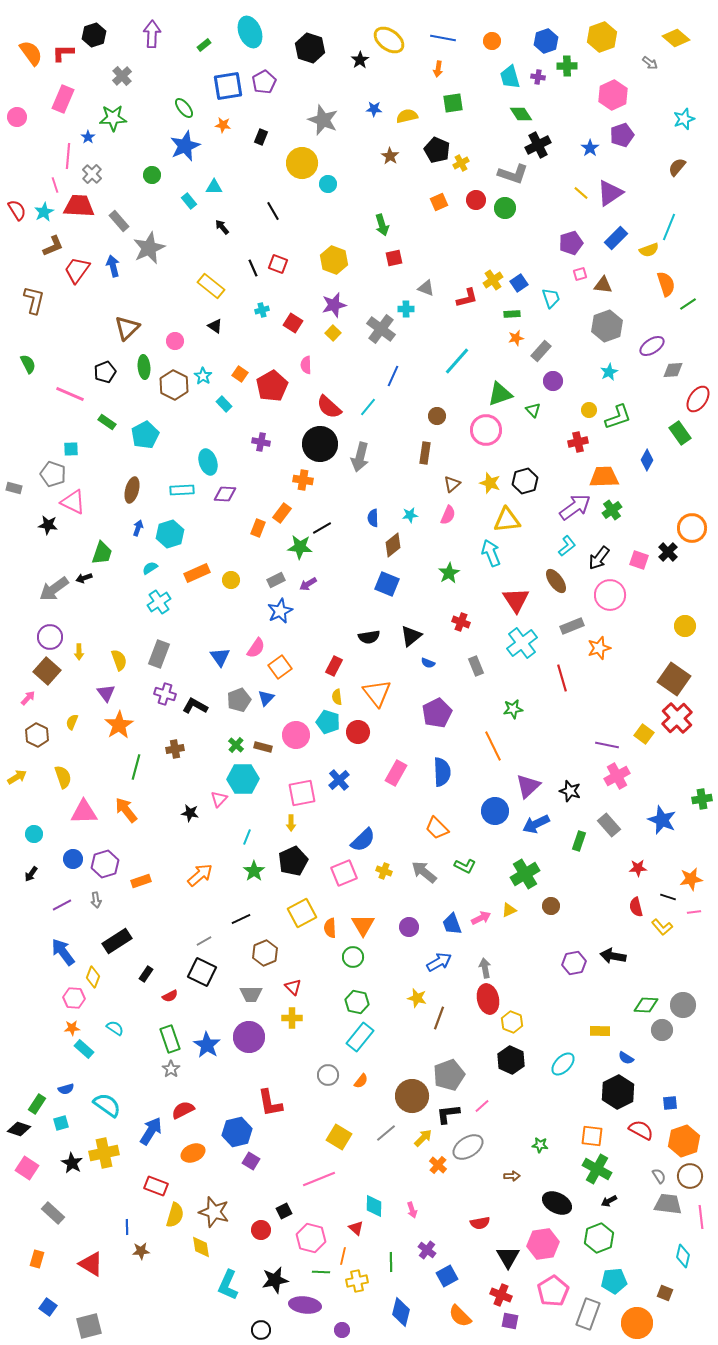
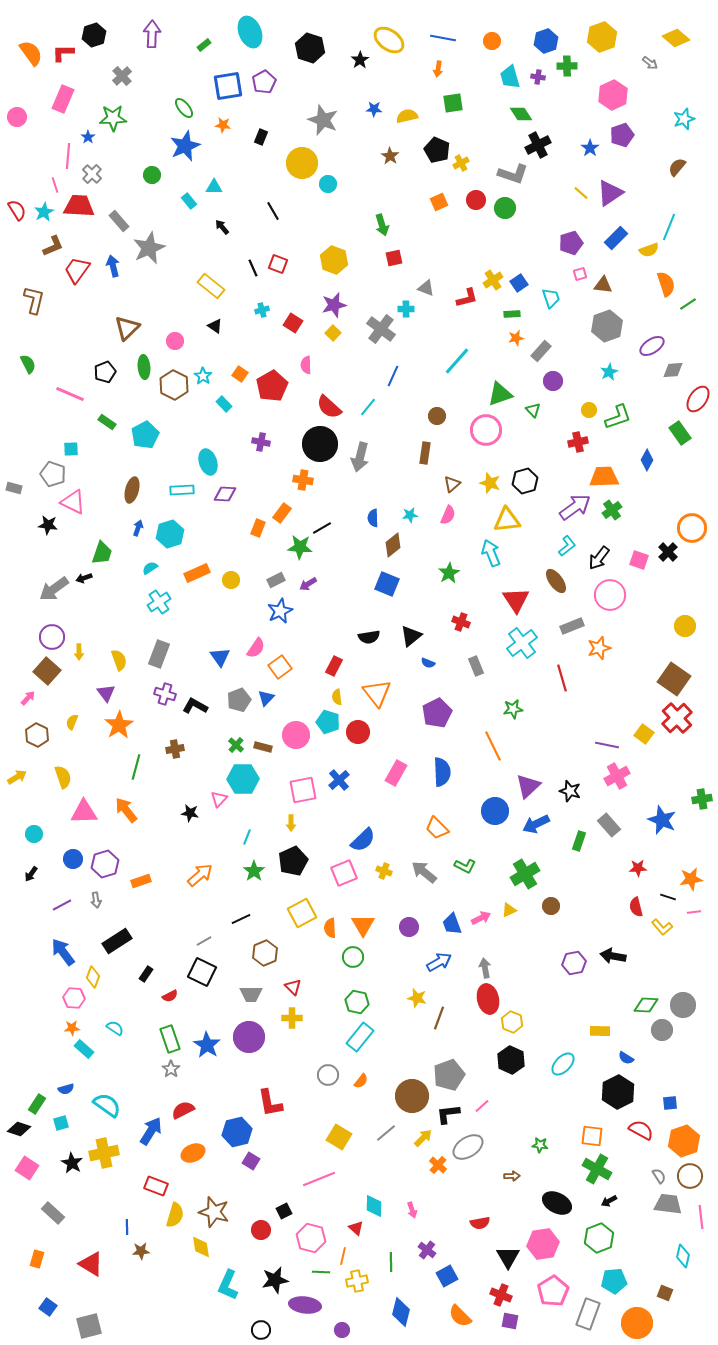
purple circle at (50, 637): moved 2 px right
pink square at (302, 793): moved 1 px right, 3 px up
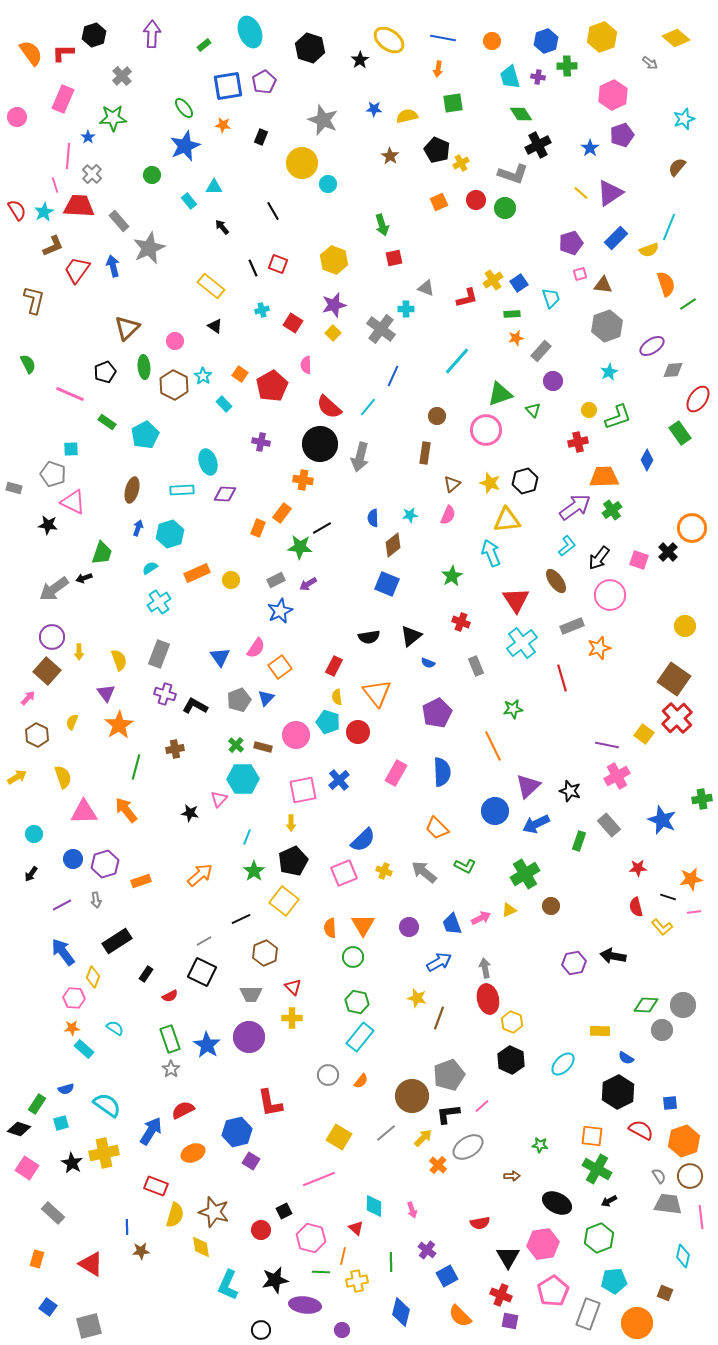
green star at (449, 573): moved 3 px right, 3 px down
yellow square at (302, 913): moved 18 px left, 12 px up; rotated 24 degrees counterclockwise
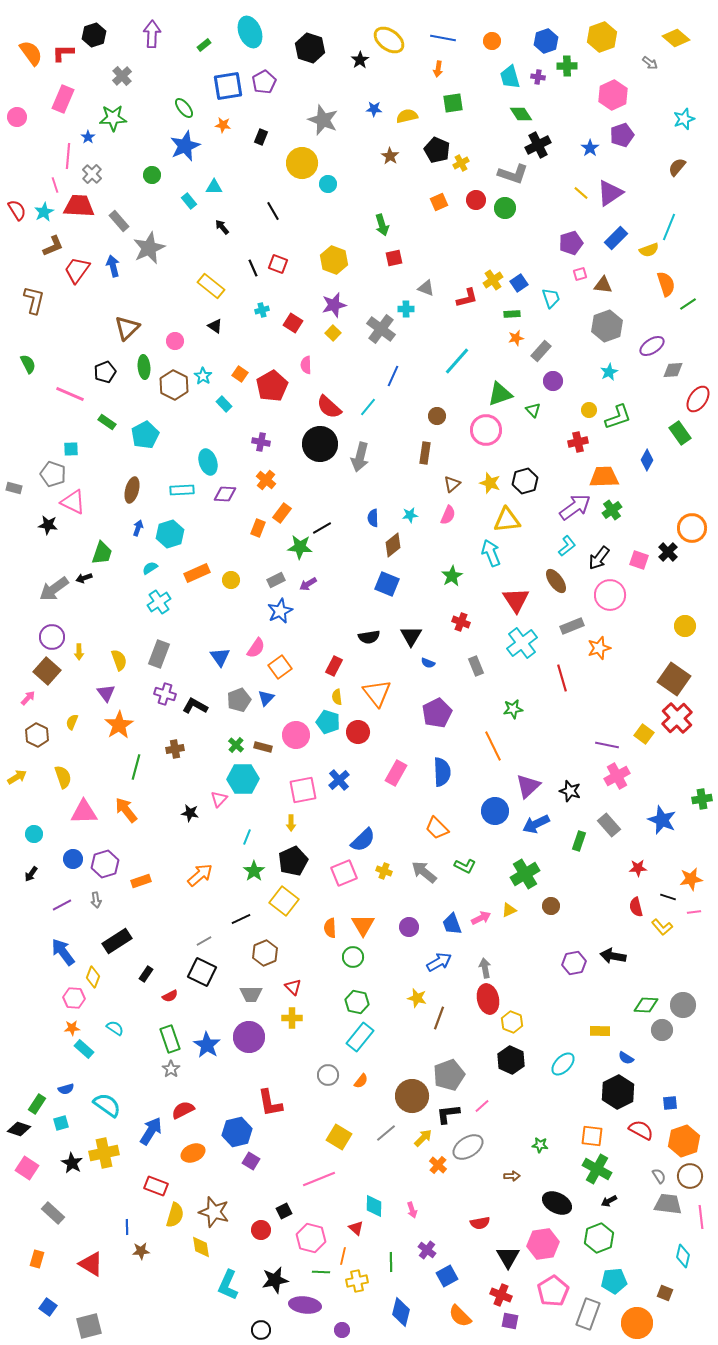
orange cross at (303, 480): moved 37 px left; rotated 30 degrees clockwise
black triangle at (411, 636): rotated 20 degrees counterclockwise
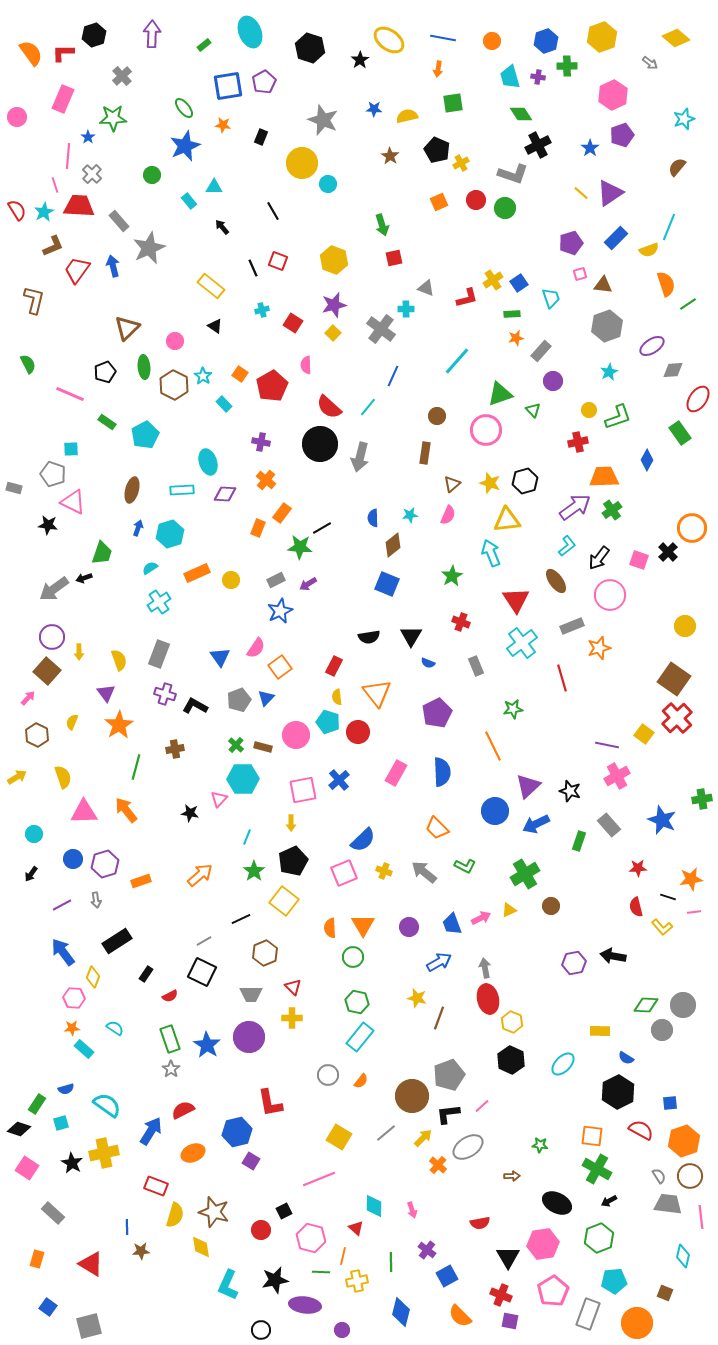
red square at (278, 264): moved 3 px up
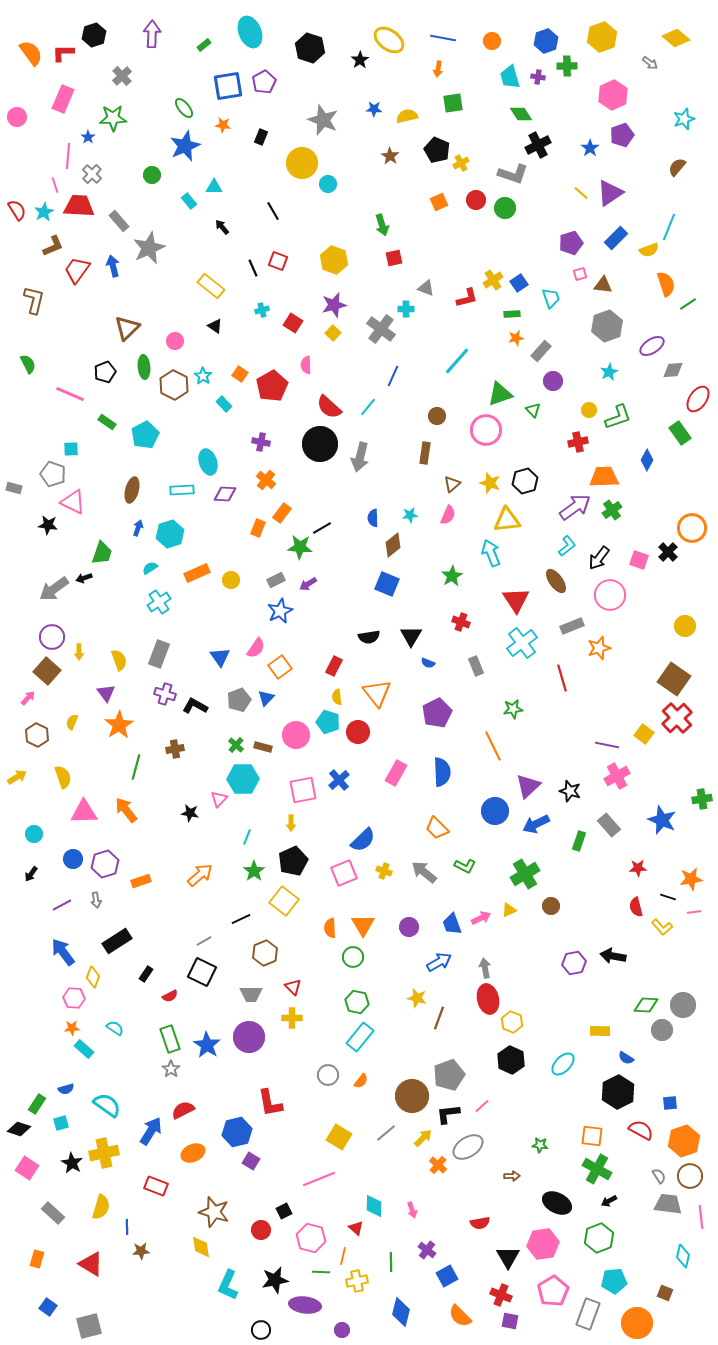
yellow semicircle at (175, 1215): moved 74 px left, 8 px up
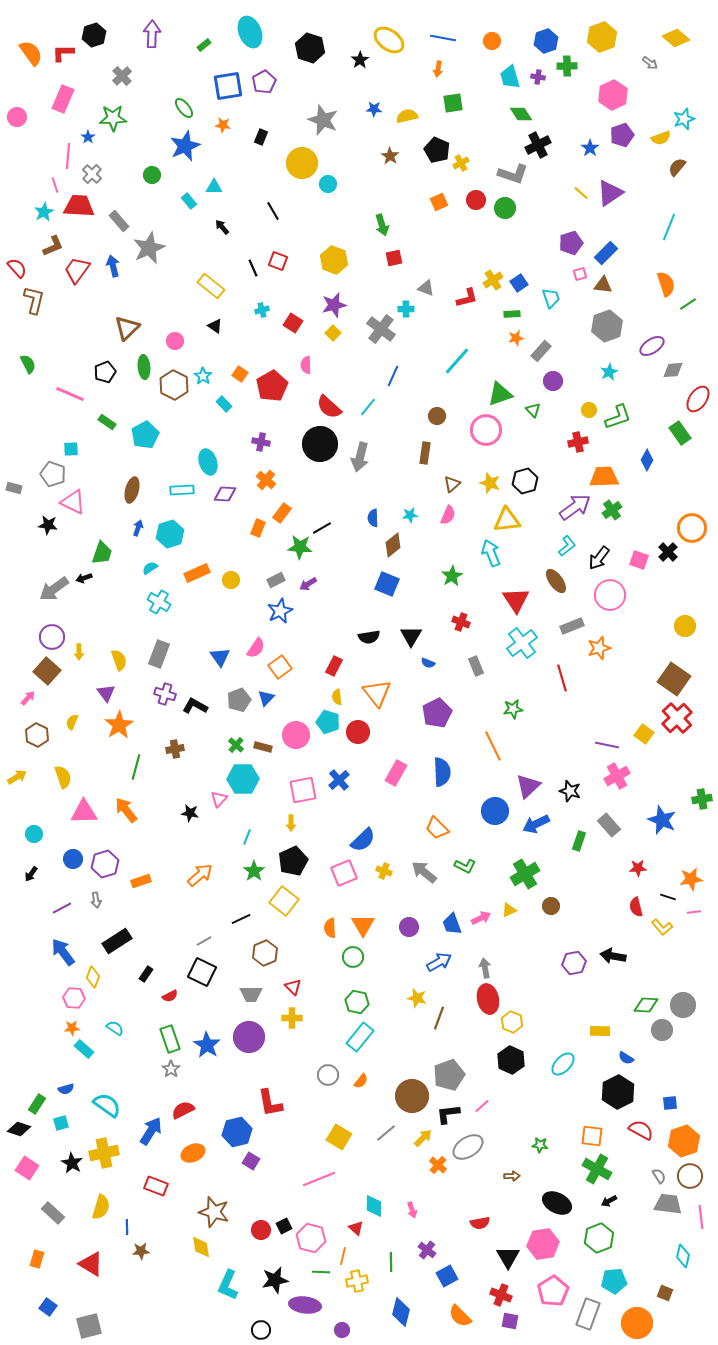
red semicircle at (17, 210): moved 58 px down; rotated 10 degrees counterclockwise
blue rectangle at (616, 238): moved 10 px left, 15 px down
yellow semicircle at (649, 250): moved 12 px right, 112 px up
cyan cross at (159, 602): rotated 25 degrees counterclockwise
purple line at (62, 905): moved 3 px down
black square at (284, 1211): moved 15 px down
